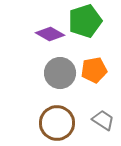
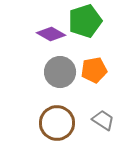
purple diamond: moved 1 px right
gray circle: moved 1 px up
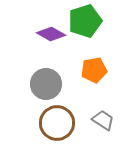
gray circle: moved 14 px left, 12 px down
